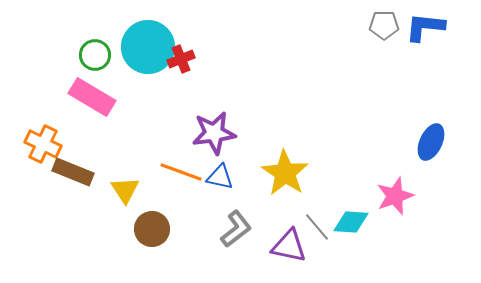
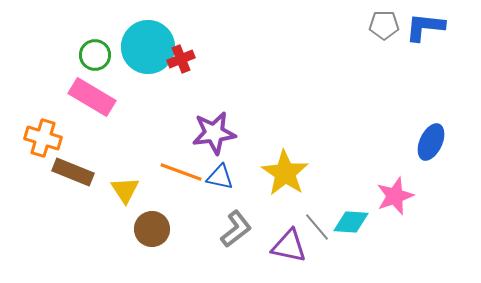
orange cross: moved 6 px up; rotated 9 degrees counterclockwise
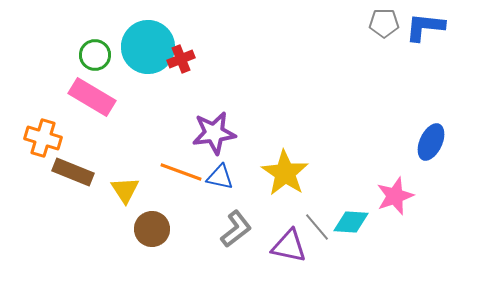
gray pentagon: moved 2 px up
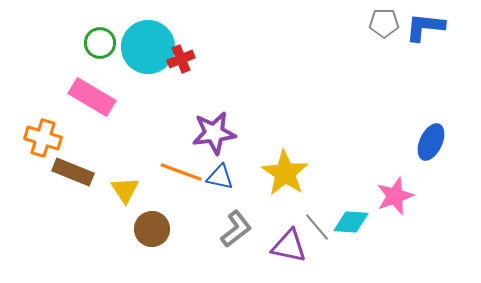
green circle: moved 5 px right, 12 px up
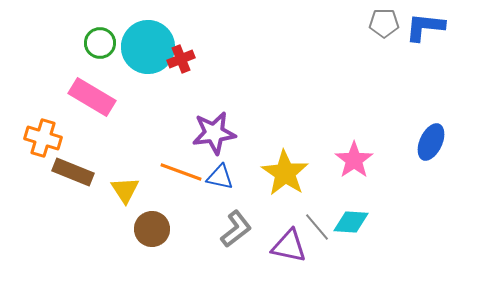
pink star: moved 41 px left, 36 px up; rotated 15 degrees counterclockwise
